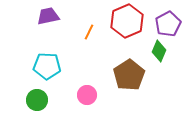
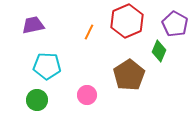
purple trapezoid: moved 15 px left, 9 px down
purple pentagon: moved 7 px right; rotated 15 degrees counterclockwise
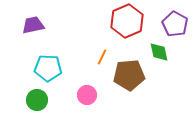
orange line: moved 13 px right, 25 px down
green diamond: moved 1 px down; rotated 35 degrees counterclockwise
cyan pentagon: moved 1 px right, 2 px down
brown pentagon: rotated 28 degrees clockwise
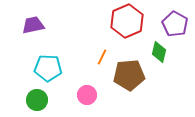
green diamond: rotated 25 degrees clockwise
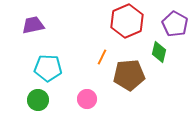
pink circle: moved 4 px down
green circle: moved 1 px right
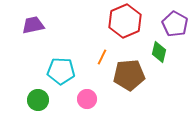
red hexagon: moved 2 px left
cyan pentagon: moved 13 px right, 3 px down
